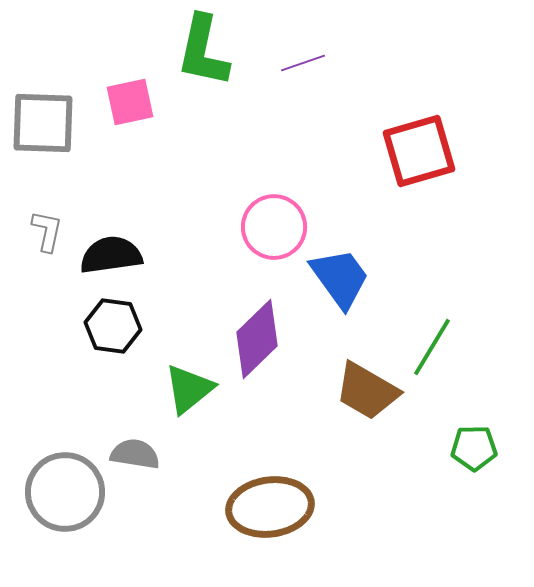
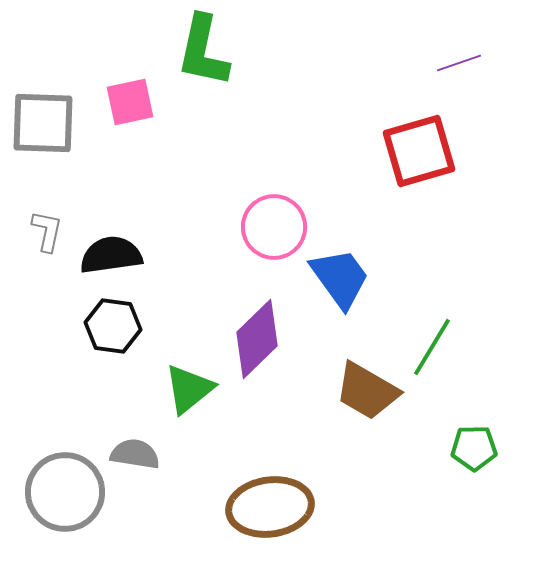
purple line: moved 156 px right
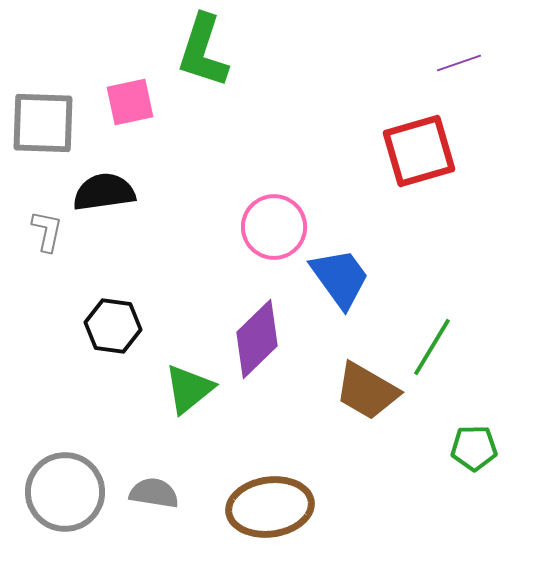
green L-shape: rotated 6 degrees clockwise
black semicircle: moved 7 px left, 63 px up
gray semicircle: moved 19 px right, 39 px down
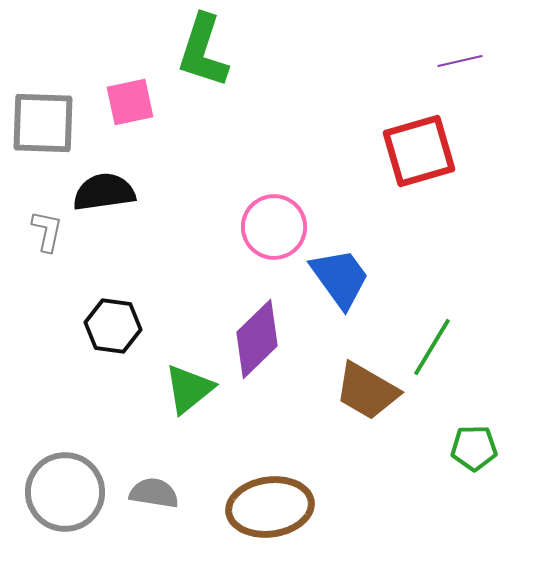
purple line: moved 1 px right, 2 px up; rotated 6 degrees clockwise
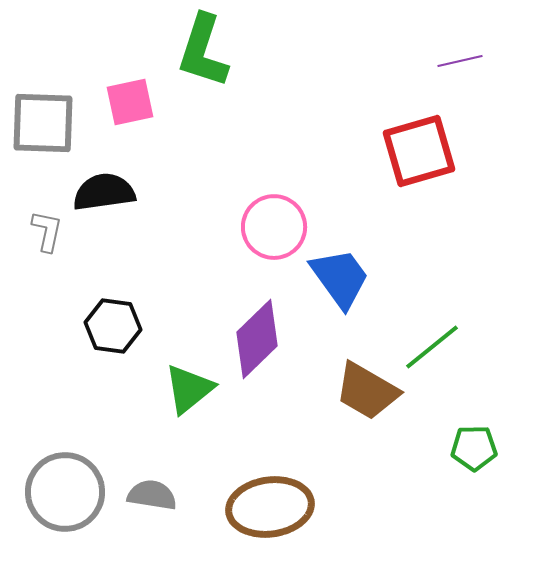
green line: rotated 20 degrees clockwise
gray semicircle: moved 2 px left, 2 px down
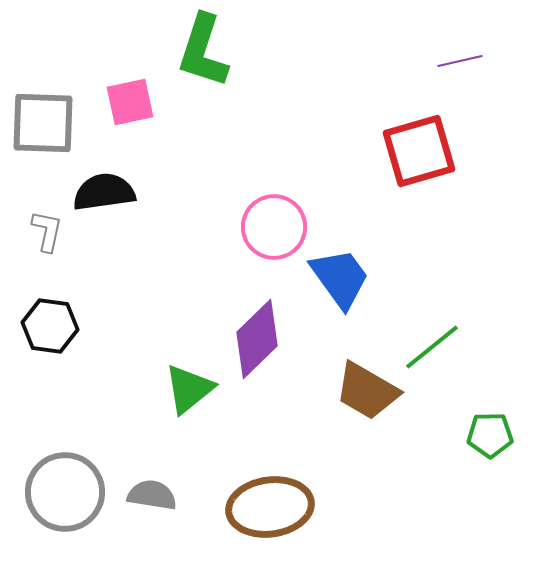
black hexagon: moved 63 px left
green pentagon: moved 16 px right, 13 px up
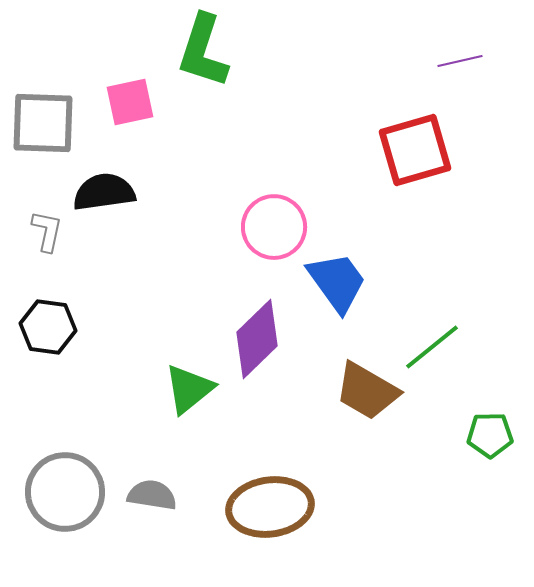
red square: moved 4 px left, 1 px up
blue trapezoid: moved 3 px left, 4 px down
black hexagon: moved 2 px left, 1 px down
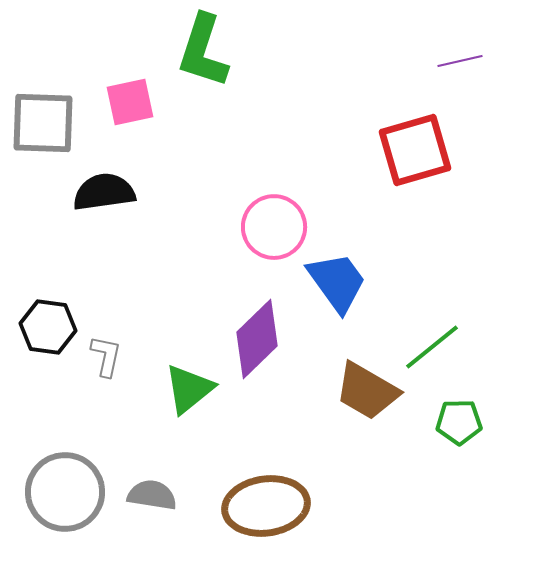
gray L-shape: moved 59 px right, 125 px down
green pentagon: moved 31 px left, 13 px up
brown ellipse: moved 4 px left, 1 px up
